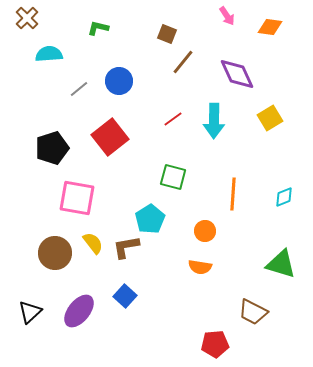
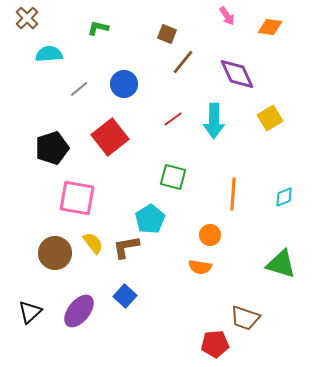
blue circle: moved 5 px right, 3 px down
orange circle: moved 5 px right, 4 px down
brown trapezoid: moved 8 px left, 6 px down; rotated 8 degrees counterclockwise
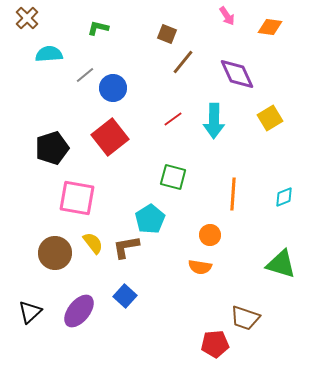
blue circle: moved 11 px left, 4 px down
gray line: moved 6 px right, 14 px up
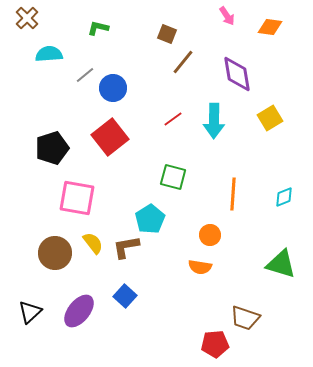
purple diamond: rotated 15 degrees clockwise
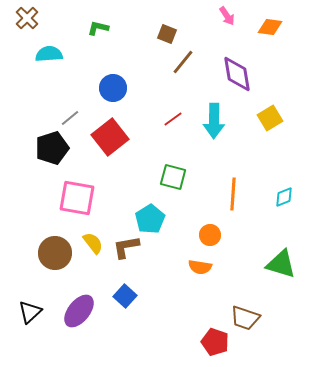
gray line: moved 15 px left, 43 px down
red pentagon: moved 2 px up; rotated 24 degrees clockwise
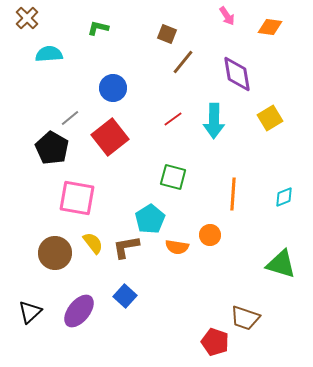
black pentagon: rotated 24 degrees counterclockwise
orange semicircle: moved 23 px left, 20 px up
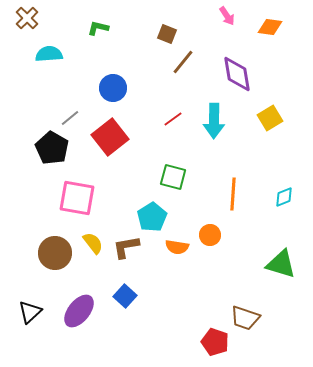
cyan pentagon: moved 2 px right, 2 px up
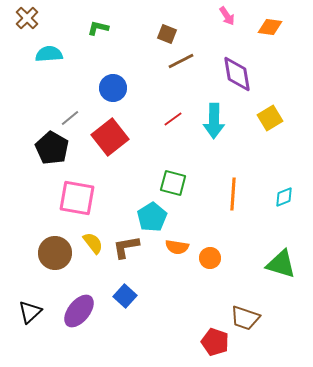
brown line: moved 2 px left, 1 px up; rotated 24 degrees clockwise
green square: moved 6 px down
orange circle: moved 23 px down
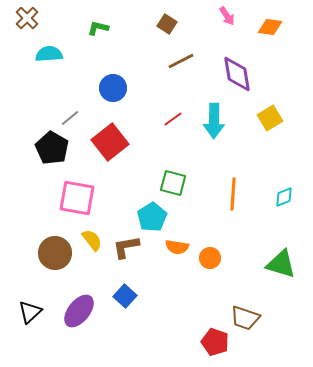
brown square: moved 10 px up; rotated 12 degrees clockwise
red square: moved 5 px down
yellow semicircle: moved 1 px left, 3 px up
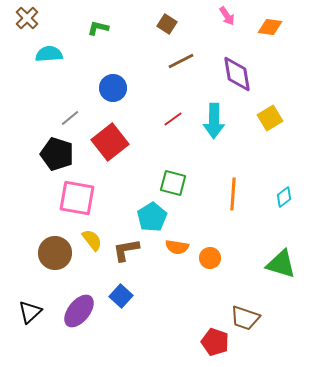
black pentagon: moved 5 px right, 6 px down; rotated 12 degrees counterclockwise
cyan diamond: rotated 15 degrees counterclockwise
brown L-shape: moved 3 px down
blue square: moved 4 px left
